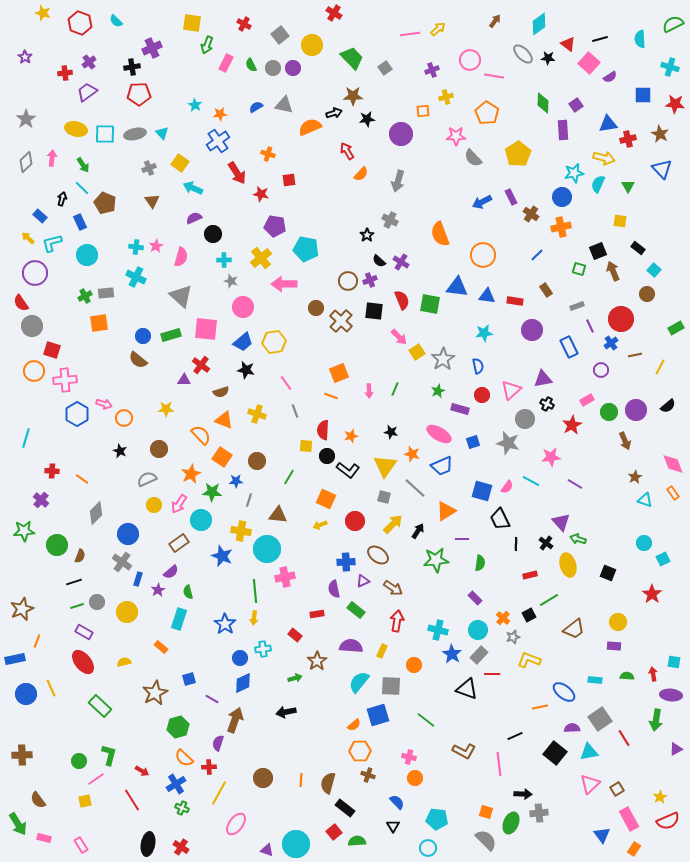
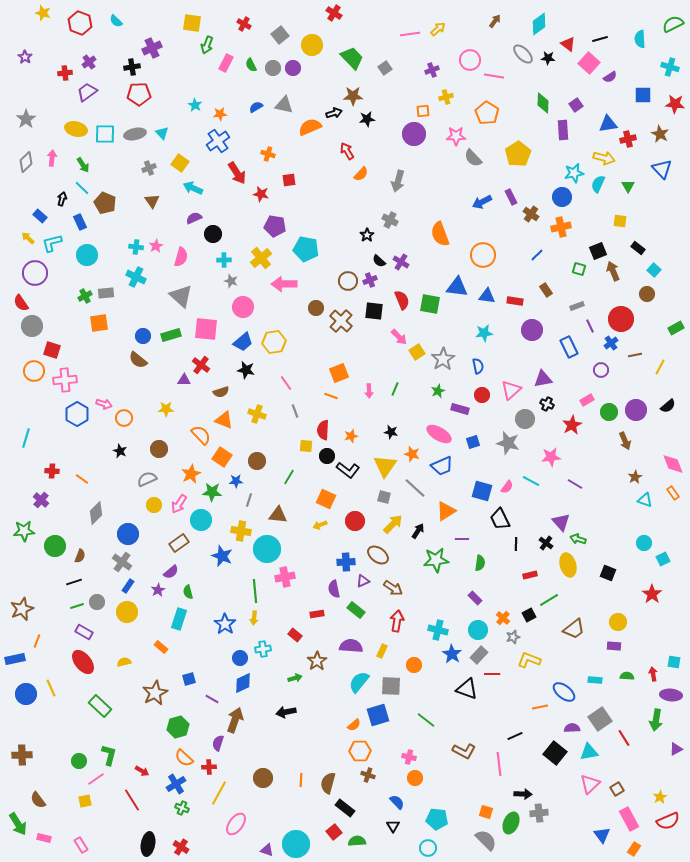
purple circle at (401, 134): moved 13 px right
green circle at (57, 545): moved 2 px left, 1 px down
blue rectangle at (138, 579): moved 10 px left, 7 px down; rotated 16 degrees clockwise
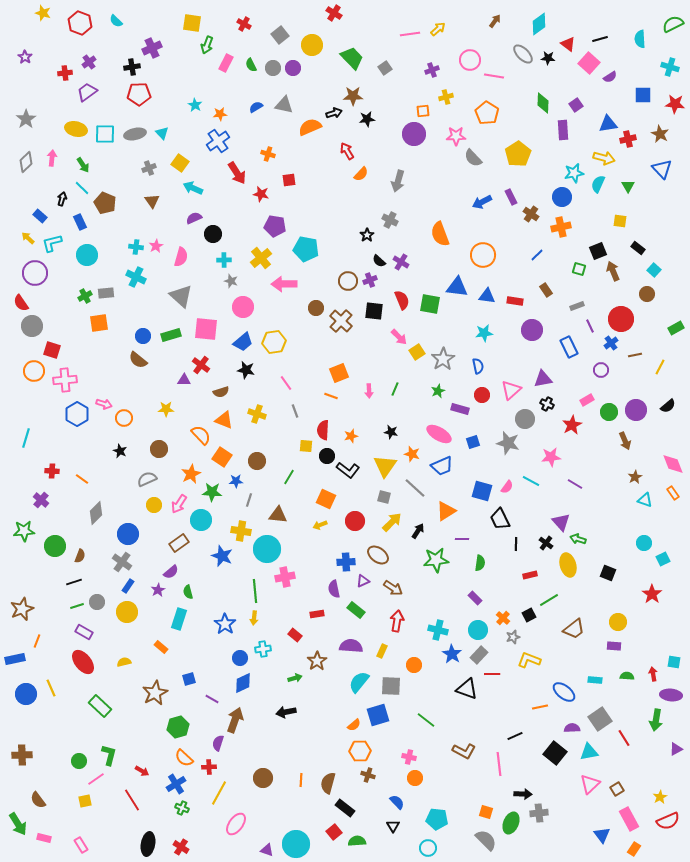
yellow arrow at (393, 524): moved 1 px left, 2 px up
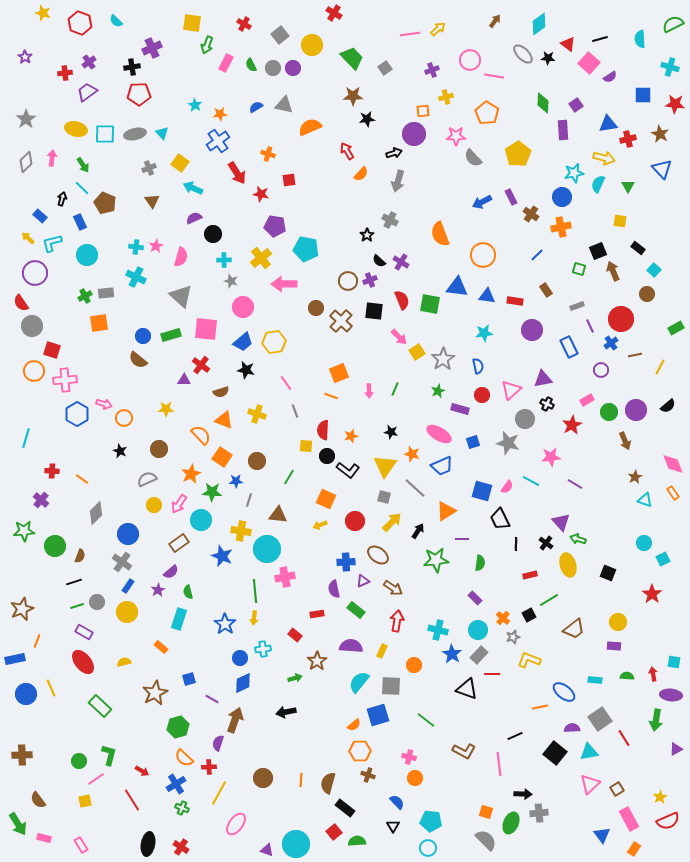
black arrow at (334, 113): moved 60 px right, 40 px down
cyan pentagon at (437, 819): moved 6 px left, 2 px down
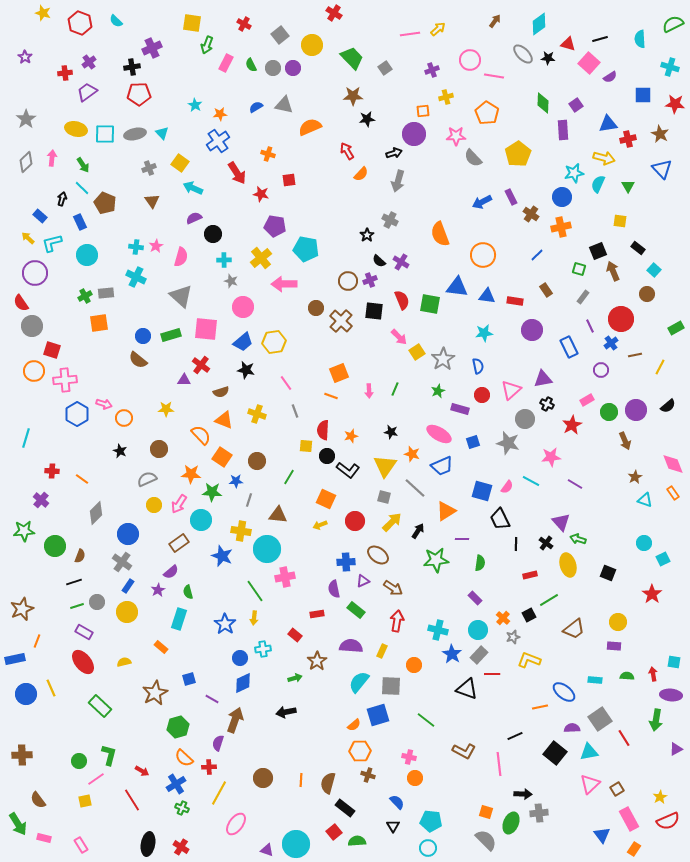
red triangle at (568, 44): rotated 21 degrees counterclockwise
gray rectangle at (577, 306): moved 6 px right, 9 px up; rotated 32 degrees counterclockwise
orange star at (191, 474): rotated 30 degrees clockwise
green line at (255, 591): rotated 30 degrees counterclockwise
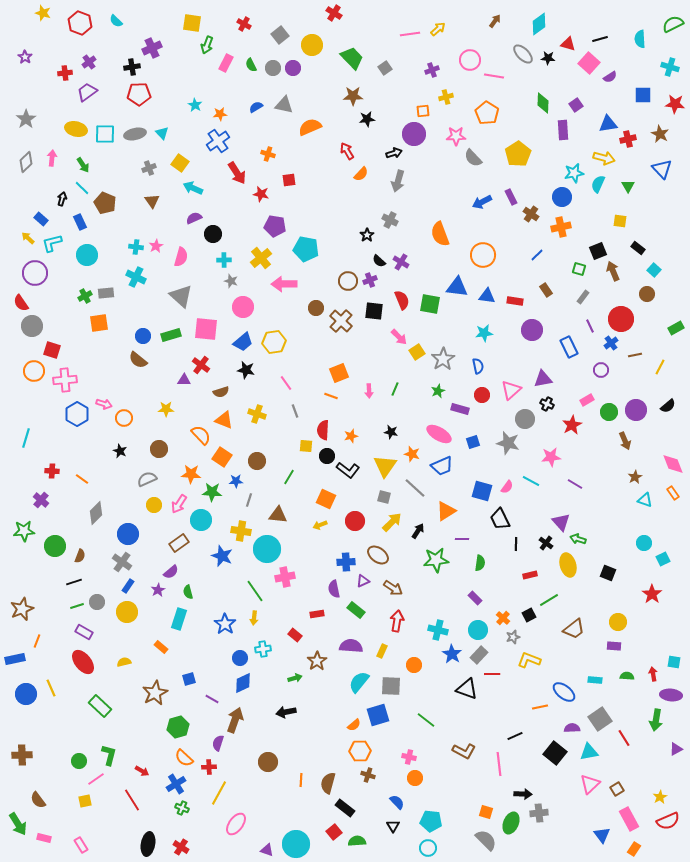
blue rectangle at (40, 216): moved 1 px right, 3 px down
brown circle at (263, 778): moved 5 px right, 16 px up
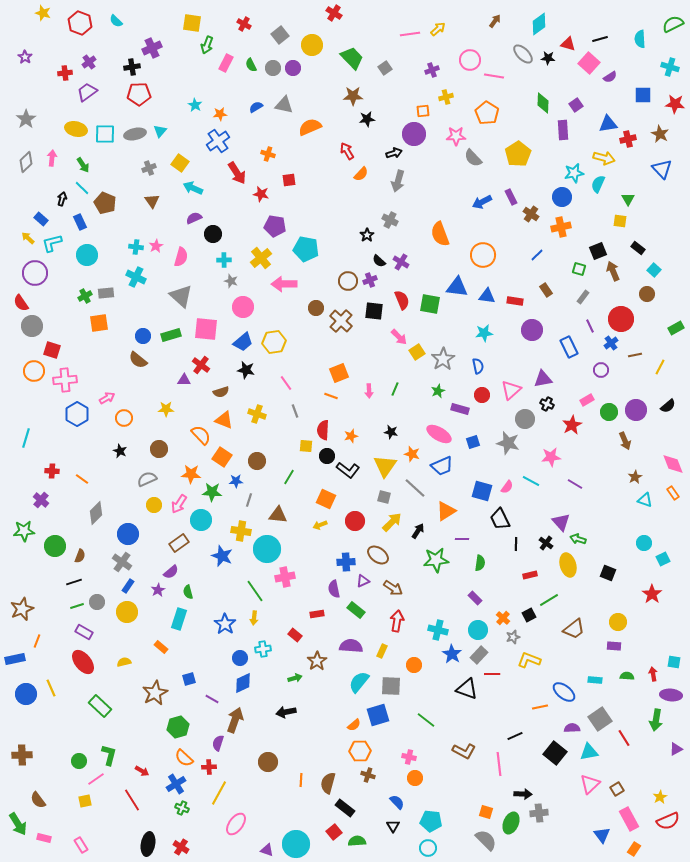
cyan triangle at (162, 133): moved 2 px left, 2 px up; rotated 24 degrees clockwise
green triangle at (628, 186): moved 13 px down
pink arrow at (104, 404): moved 3 px right, 6 px up; rotated 49 degrees counterclockwise
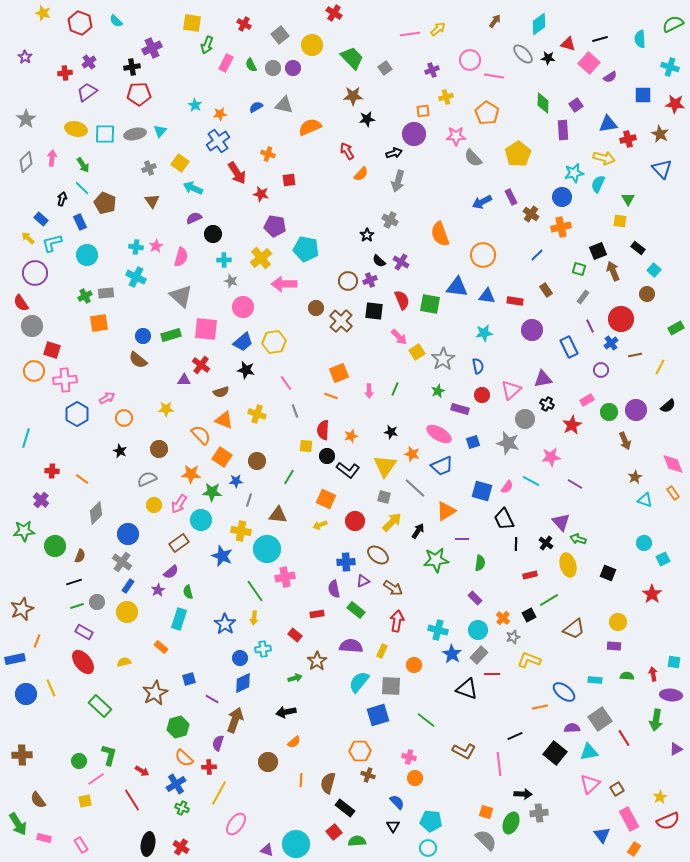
black trapezoid at (500, 519): moved 4 px right
orange semicircle at (354, 725): moved 60 px left, 17 px down
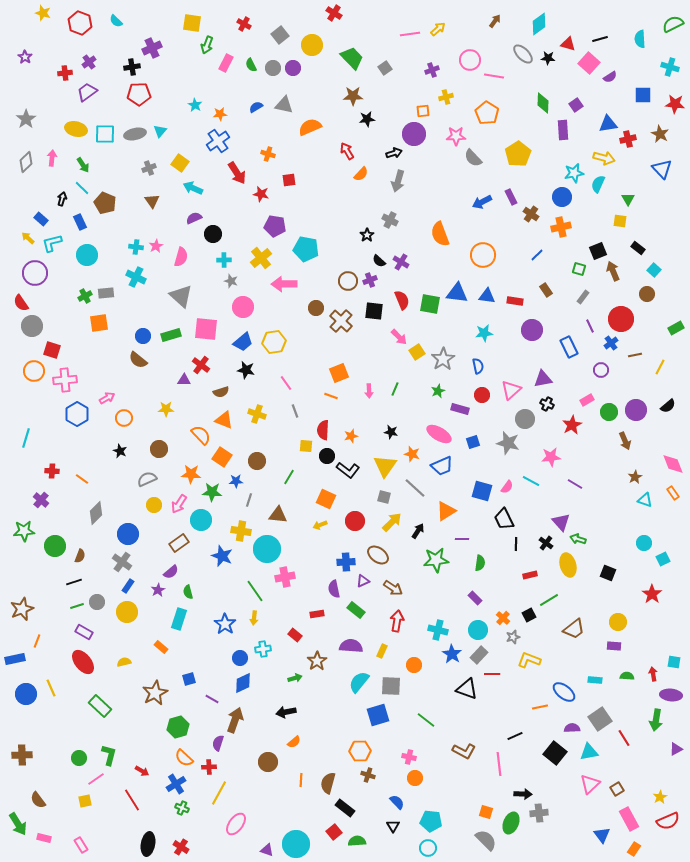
blue triangle at (457, 287): moved 6 px down
green circle at (79, 761): moved 3 px up
